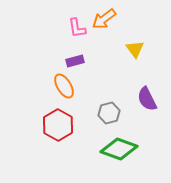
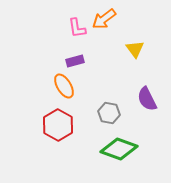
gray hexagon: rotated 25 degrees clockwise
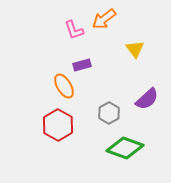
pink L-shape: moved 3 px left, 2 px down; rotated 10 degrees counterclockwise
purple rectangle: moved 7 px right, 4 px down
purple semicircle: rotated 105 degrees counterclockwise
gray hexagon: rotated 20 degrees clockwise
green diamond: moved 6 px right, 1 px up
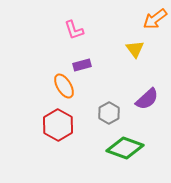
orange arrow: moved 51 px right
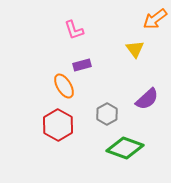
gray hexagon: moved 2 px left, 1 px down
